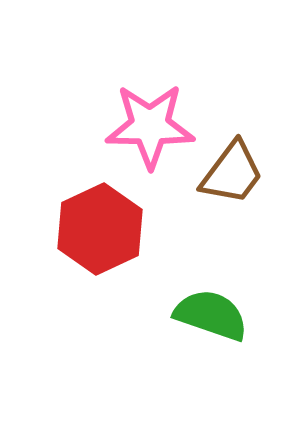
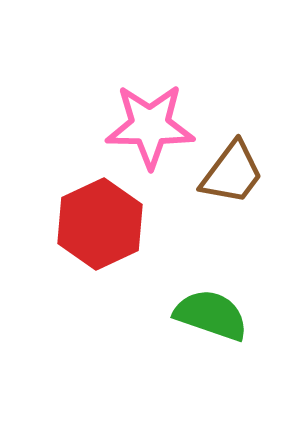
red hexagon: moved 5 px up
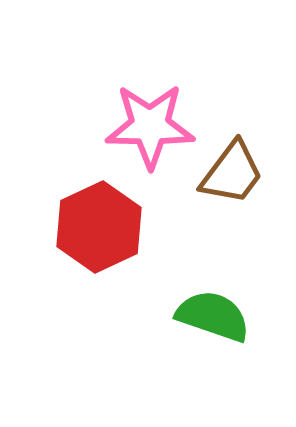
red hexagon: moved 1 px left, 3 px down
green semicircle: moved 2 px right, 1 px down
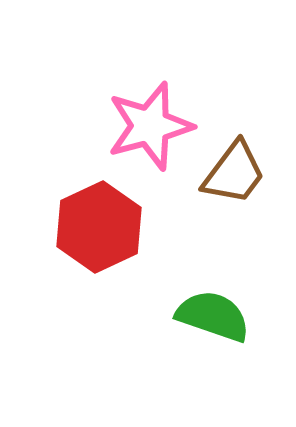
pink star: rotated 16 degrees counterclockwise
brown trapezoid: moved 2 px right
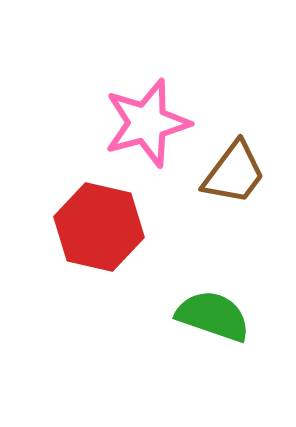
pink star: moved 3 px left, 3 px up
red hexagon: rotated 22 degrees counterclockwise
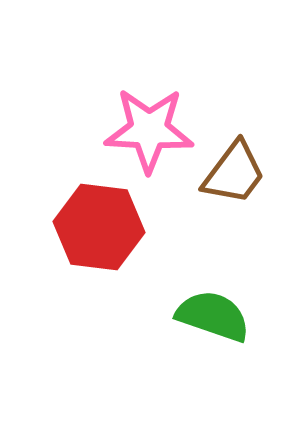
pink star: moved 2 px right, 7 px down; rotated 18 degrees clockwise
red hexagon: rotated 6 degrees counterclockwise
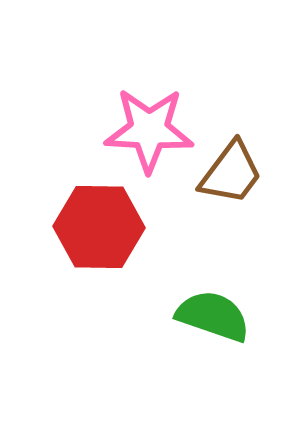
brown trapezoid: moved 3 px left
red hexagon: rotated 6 degrees counterclockwise
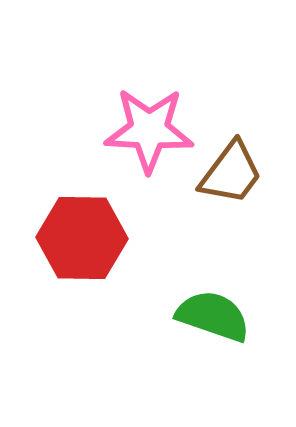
red hexagon: moved 17 px left, 11 px down
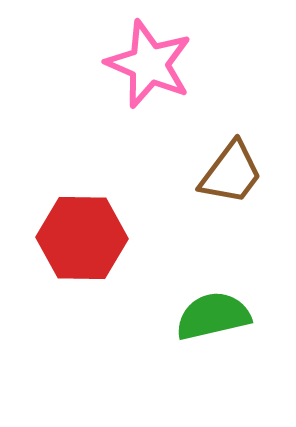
pink star: moved 66 px up; rotated 20 degrees clockwise
green semicircle: rotated 32 degrees counterclockwise
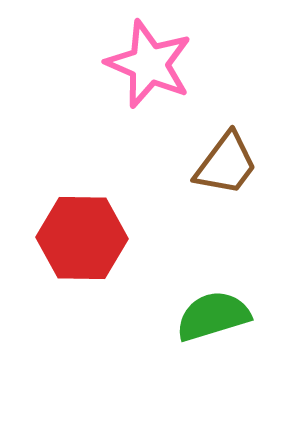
brown trapezoid: moved 5 px left, 9 px up
green semicircle: rotated 4 degrees counterclockwise
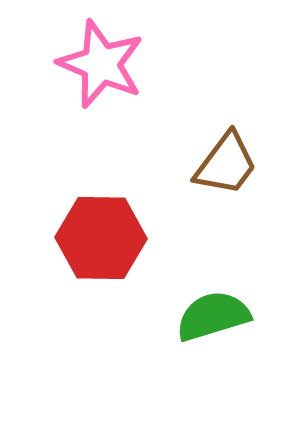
pink star: moved 48 px left
red hexagon: moved 19 px right
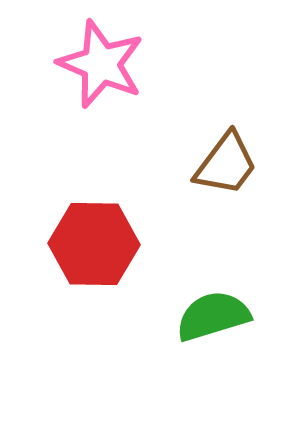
red hexagon: moved 7 px left, 6 px down
